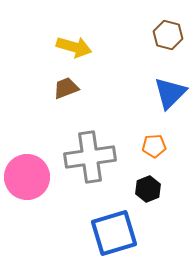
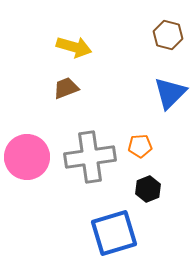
orange pentagon: moved 14 px left
pink circle: moved 20 px up
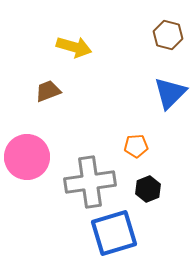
brown trapezoid: moved 18 px left, 3 px down
orange pentagon: moved 4 px left
gray cross: moved 25 px down
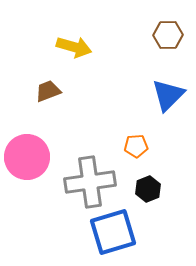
brown hexagon: rotated 16 degrees counterclockwise
blue triangle: moved 2 px left, 2 px down
blue square: moved 1 px left, 1 px up
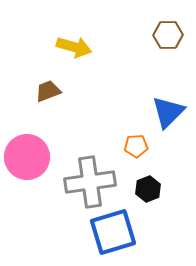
blue triangle: moved 17 px down
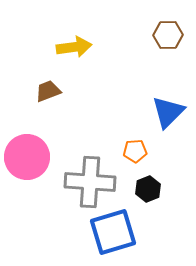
yellow arrow: rotated 24 degrees counterclockwise
orange pentagon: moved 1 px left, 5 px down
gray cross: rotated 12 degrees clockwise
